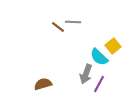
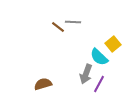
yellow square: moved 2 px up
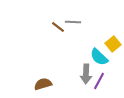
gray arrow: rotated 18 degrees counterclockwise
purple line: moved 3 px up
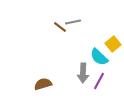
gray line: rotated 14 degrees counterclockwise
brown line: moved 2 px right
gray arrow: moved 3 px left, 1 px up
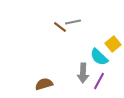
brown semicircle: moved 1 px right
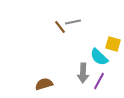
brown line: rotated 16 degrees clockwise
yellow square: rotated 35 degrees counterclockwise
